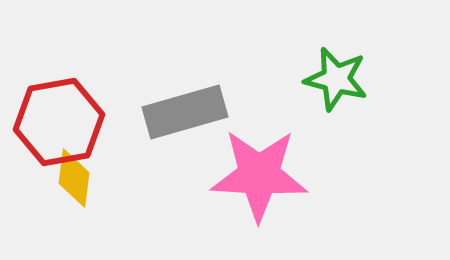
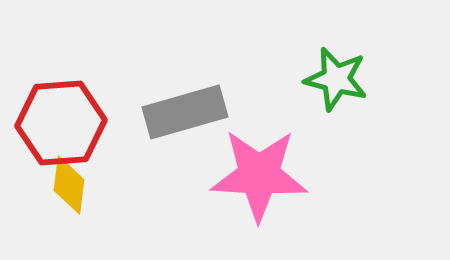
red hexagon: moved 2 px right, 1 px down; rotated 6 degrees clockwise
yellow diamond: moved 5 px left, 7 px down
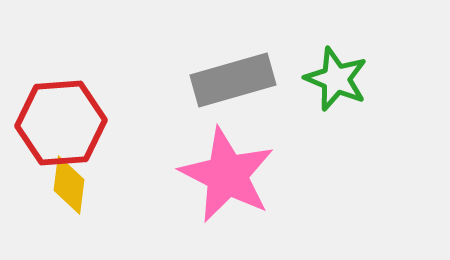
green star: rotated 8 degrees clockwise
gray rectangle: moved 48 px right, 32 px up
pink star: moved 32 px left; rotated 24 degrees clockwise
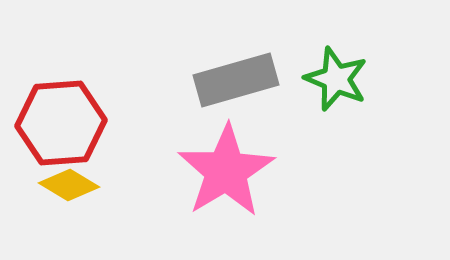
gray rectangle: moved 3 px right
pink star: moved 1 px left, 4 px up; rotated 14 degrees clockwise
yellow diamond: rotated 66 degrees counterclockwise
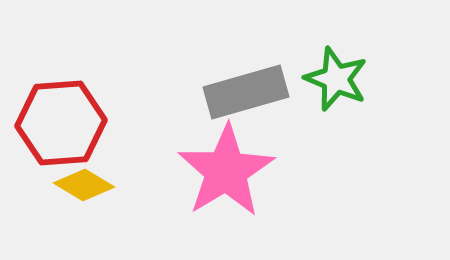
gray rectangle: moved 10 px right, 12 px down
yellow diamond: moved 15 px right
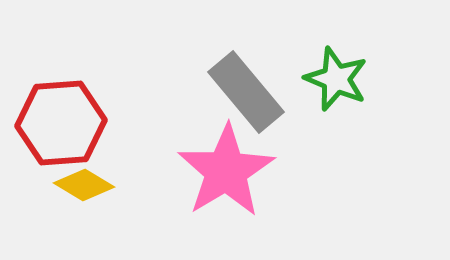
gray rectangle: rotated 66 degrees clockwise
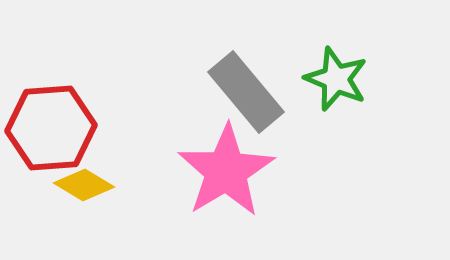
red hexagon: moved 10 px left, 5 px down
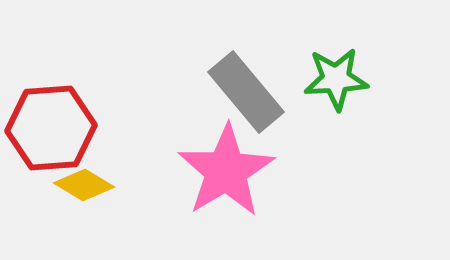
green star: rotated 26 degrees counterclockwise
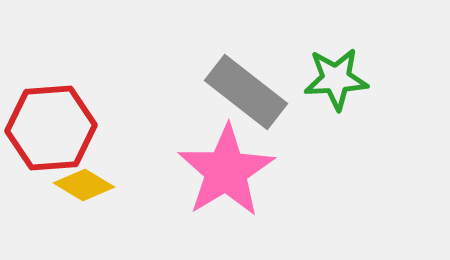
gray rectangle: rotated 12 degrees counterclockwise
